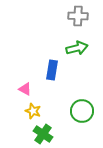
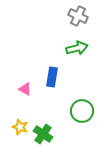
gray cross: rotated 24 degrees clockwise
blue rectangle: moved 7 px down
yellow star: moved 13 px left, 16 px down
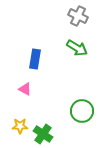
green arrow: rotated 45 degrees clockwise
blue rectangle: moved 17 px left, 18 px up
yellow star: moved 1 px up; rotated 21 degrees counterclockwise
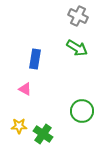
yellow star: moved 1 px left
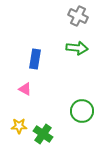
green arrow: rotated 25 degrees counterclockwise
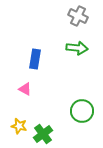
yellow star: rotated 14 degrees clockwise
green cross: rotated 18 degrees clockwise
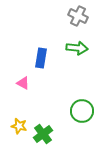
blue rectangle: moved 6 px right, 1 px up
pink triangle: moved 2 px left, 6 px up
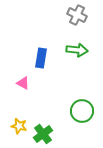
gray cross: moved 1 px left, 1 px up
green arrow: moved 2 px down
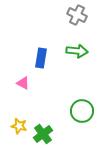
green arrow: moved 1 px down
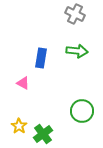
gray cross: moved 2 px left, 1 px up
yellow star: rotated 21 degrees clockwise
